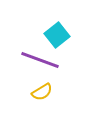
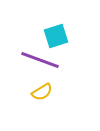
cyan square: moved 1 px left, 1 px down; rotated 20 degrees clockwise
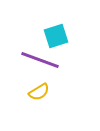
yellow semicircle: moved 3 px left
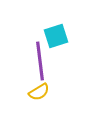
purple line: moved 1 px down; rotated 63 degrees clockwise
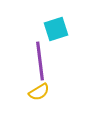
cyan square: moved 7 px up
